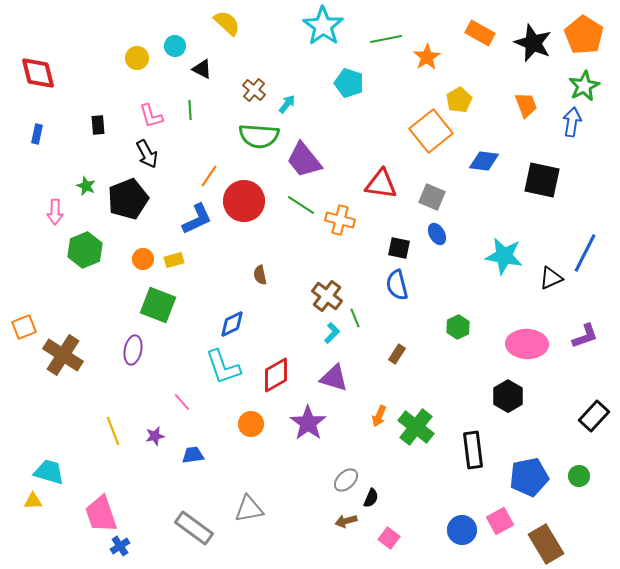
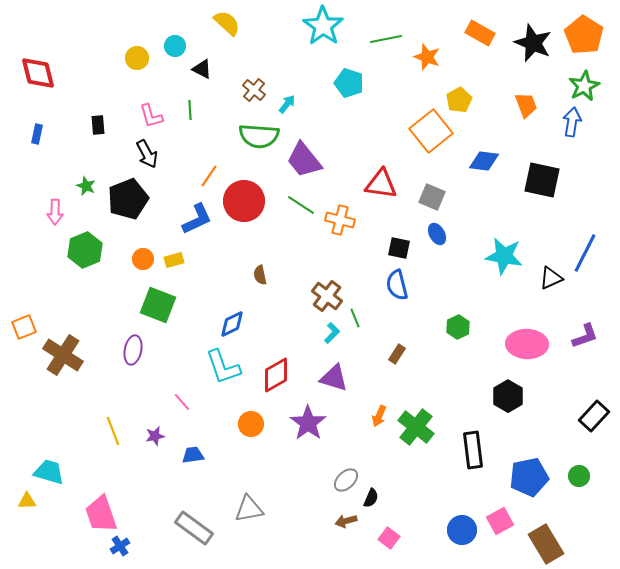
orange star at (427, 57): rotated 20 degrees counterclockwise
yellow triangle at (33, 501): moved 6 px left
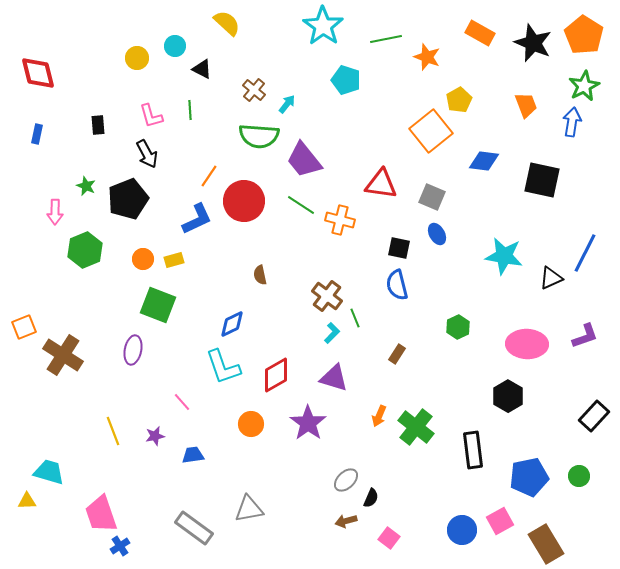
cyan pentagon at (349, 83): moved 3 px left, 3 px up
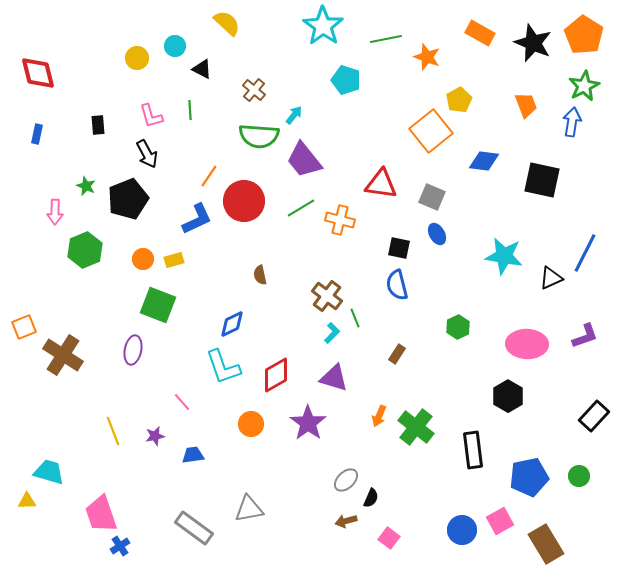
cyan arrow at (287, 104): moved 7 px right, 11 px down
green line at (301, 205): moved 3 px down; rotated 64 degrees counterclockwise
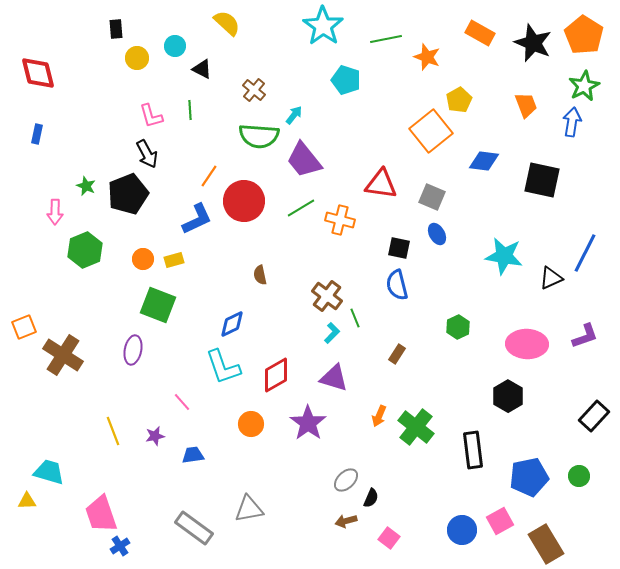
black rectangle at (98, 125): moved 18 px right, 96 px up
black pentagon at (128, 199): moved 5 px up
